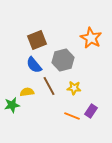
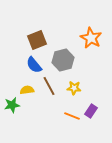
yellow semicircle: moved 2 px up
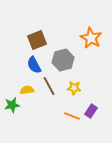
blue semicircle: rotated 12 degrees clockwise
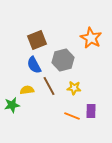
purple rectangle: rotated 32 degrees counterclockwise
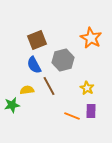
yellow star: moved 13 px right; rotated 24 degrees clockwise
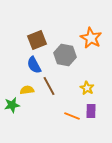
gray hexagon: moved 2 px right, 5 px up; rotated 25 degrees clockwise
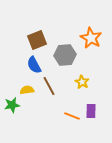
gray hexagon: rotated 15 degrees counterclockwise
yellow star: moved 5 px left, 6 px up
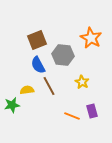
gray hexagon: moved 2 px left; rotated 10 degrees clockwise
blue semicircle: moved 4 px right
purple rectangle: moved 1 px right; rotated 16 degrees counterclockwise
